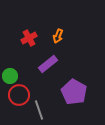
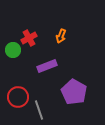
orange arrow: moved 3 px right
purple rectangle: moved 1 px left, 2 px down; rotated 18 degrees clockwise
green circle: moved 3 px right, 26 px up
red circle: moved 1 px left, 2 px down
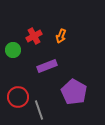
red cross: moved 5 px right, 2 px up
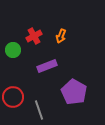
red circle: moved 5 px left
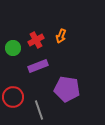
red cross: moved 2 px right, 4 px down
green circle: moved 2 px up
purple rectangle: moved 9 px left
purple pentagon: moved 7 px left, 3 px up; rotated 20 degrees counterclockwise
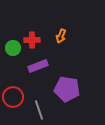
red cross: moved 4 px left; rotated 28 degrees clockwise
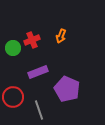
red cross: rotated 21 degrees counterclockwise
purple rectangle: moved 6 px down
purple pentagon: rotated 15 degrees clockwise
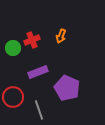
purple pentagon: moved 1 px up
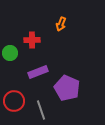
orange arrow: moved 12 px up
red cross: rotated 21 degrees clockwise
green circle: moved 3 px left, 5 px down
red circle: moved 1 px right, 4 px down
gray line: moved 2 px right
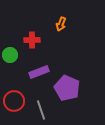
green circle: moved 2 px down
purple rectangle: moved 1 px right
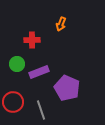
green circle: moved 7 px right, 9 px down
red circle: moved 1 px left, 1 px down
